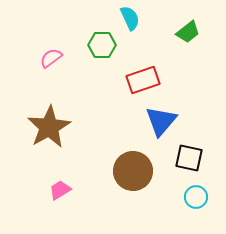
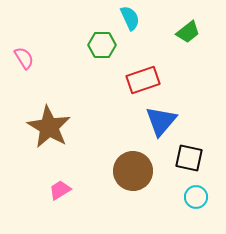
pink semicircle: moved 27 px left; rotated 95 degrees clockwise
brown star: rotated 12 degrees counterclockwise
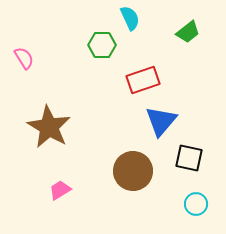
cyan circle: moved 7 px down
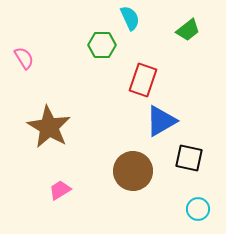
green trapezoid: moved 2 px up
red rectangle: rotated 52 degrees counterclockwise
blue triangle: rotated 20 degrees clockwise
cyan circle: moved 2 px right, 5 px down
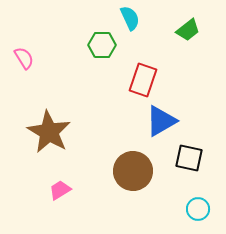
brown star: moved 5 px down
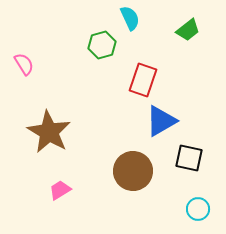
green hexagon: rotated 16 degrees counterclockwise
pink semicircle: moved 6 px down
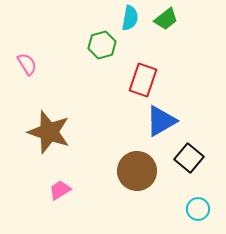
cyan semicircle: rotated 35 degrees clockwise
green trapezoid: moved 22 px left, 11 px up
pink semicircle: moved 3 px right
brown star: rotated 12 degrees counterclockwise
black square: rotated 28 degrees clockwise
brown circle: moved 4 px right
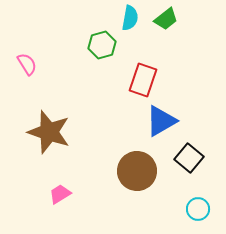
pink trapezoid: moved 4 px down
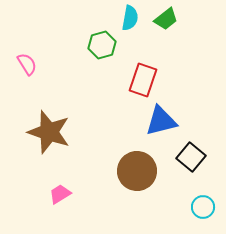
blue triangle: rotated 16 degrees clockwise
black square: moved 2 px right, 1 px up
cyan circle: moved 5 px right, 2 px up
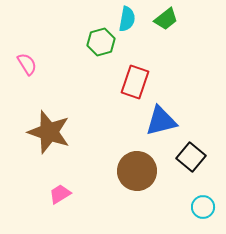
cyan semicircle: moved 3 px left, 1 px down
green hexagon: moved 1 px left, 3 px up
red rectangle: moved 8 px left, 2 px down
